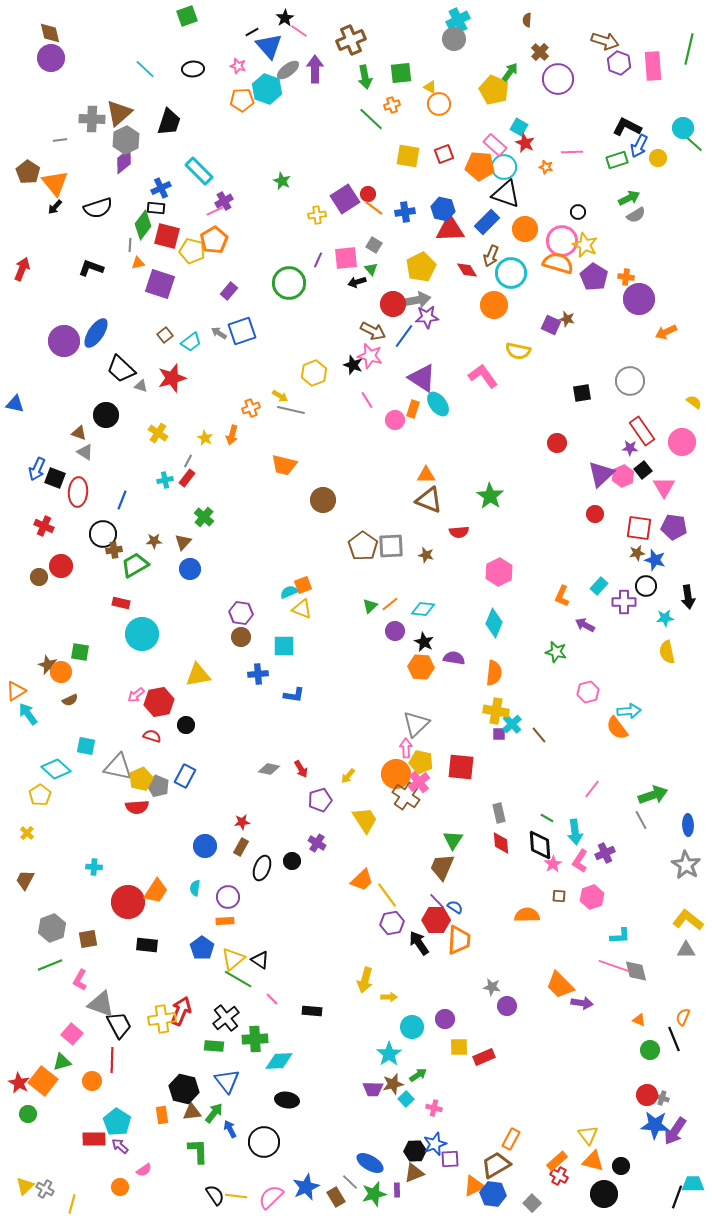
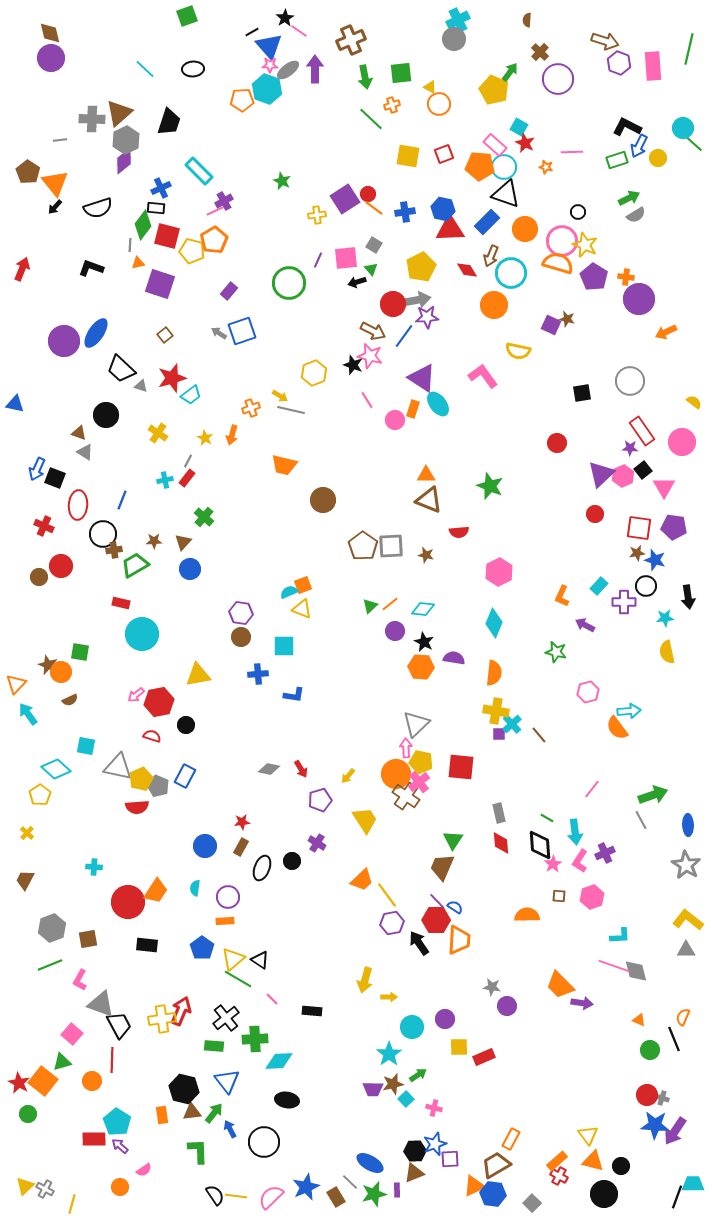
pink star at (238, 66): moved 32 px right, 1 px up; rotated 14 degrees counterclockwise
cyan trapezoid at (191, 342): moved 53 px down
red ellipse at (78, 492): moved 13 px down
green star at (490, 496): moved 10 px up; rotated 12 degrees counterclockwise
orange triangle at (16, 691): moved 7 px up; rotated 15 degrees counterclockwise
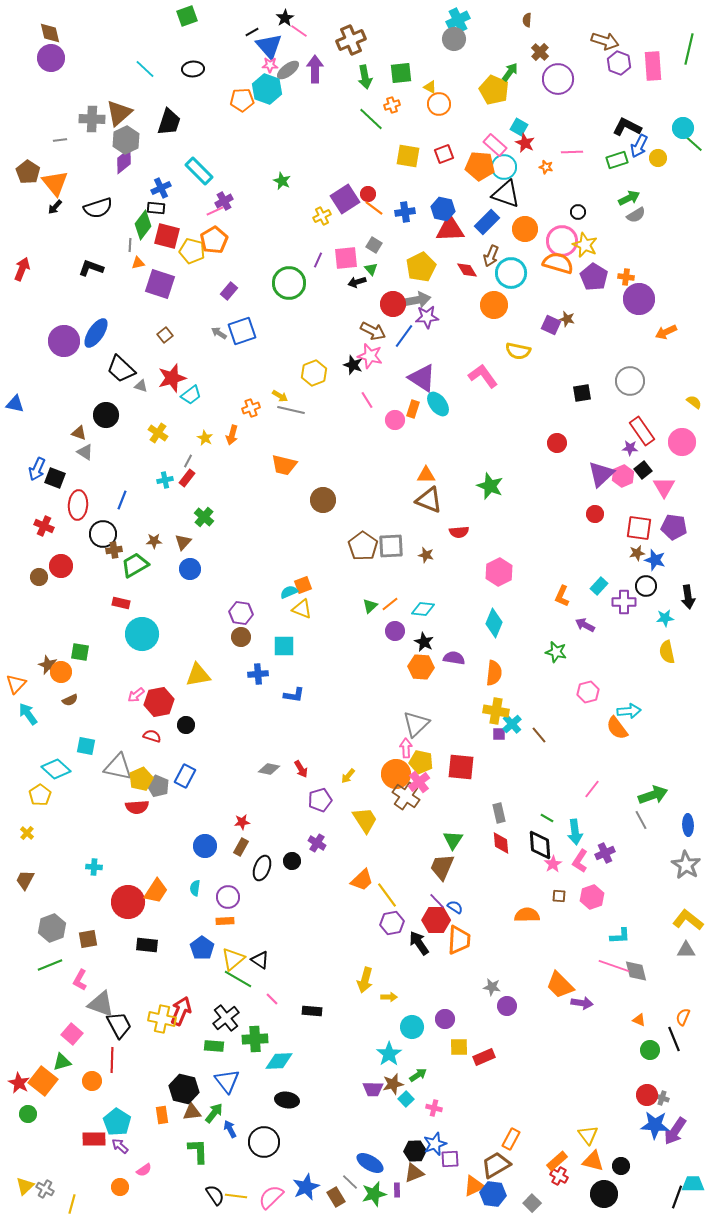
yellow cross at (317, 215): moved 5 px right, 1 px down; rotated 18 degrees counterclockwise
yellow cross at (162, 1019): rotated 20 degrees clockwise
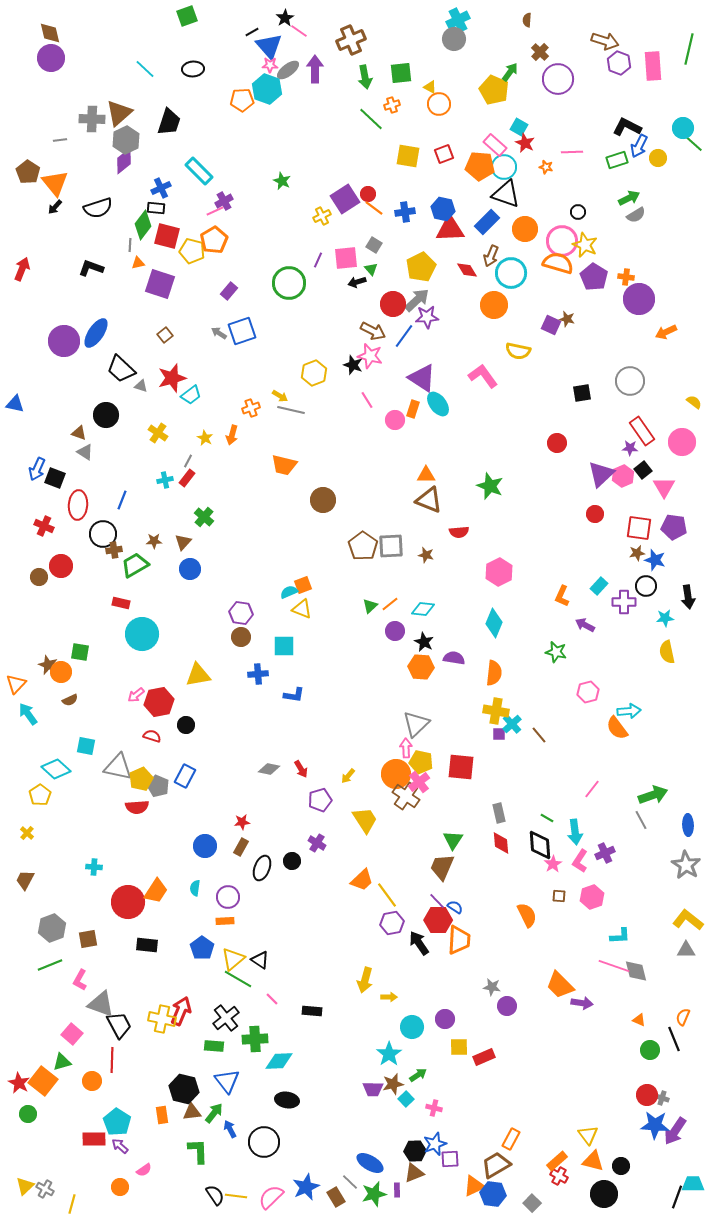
gray arrow at (417, 300): rotated 32 degrees counterclockwise
orange semicircle at (527, 915): rotated 65 degrees clockwise
red hexagon at (436, 920): moved 2 px right
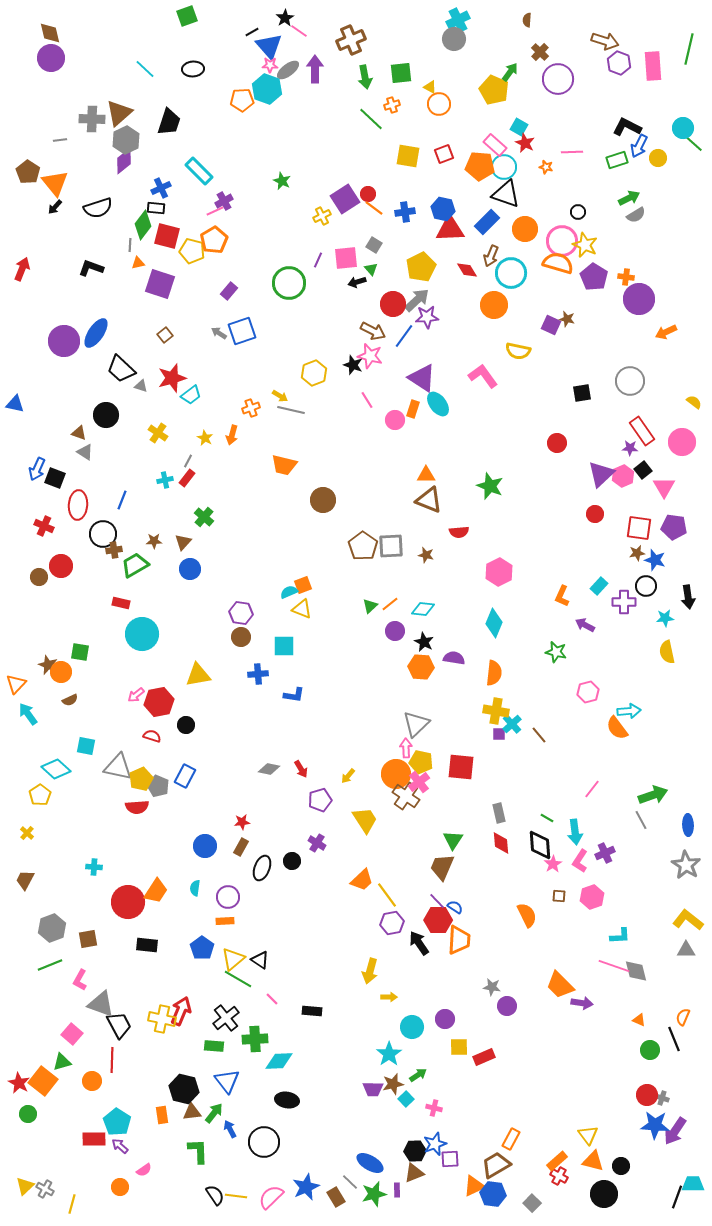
yellow arrow at (365, 980): moved 5 px right, 9 px up
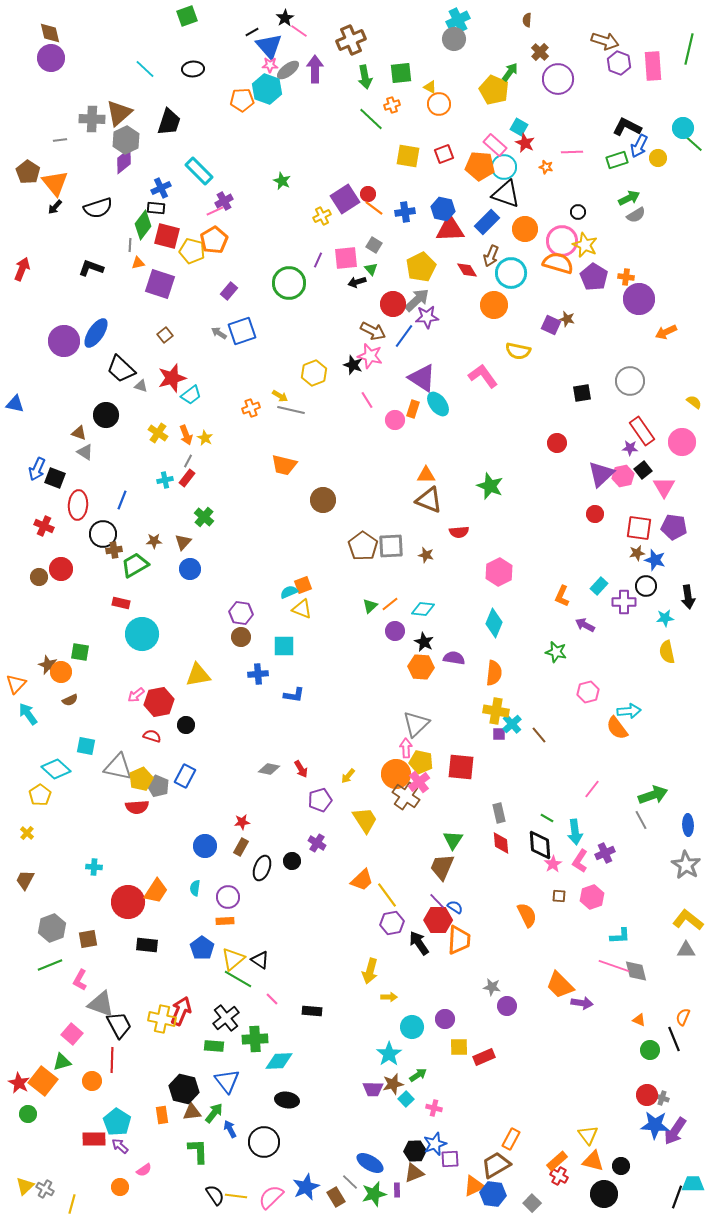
orange arrow at (232, 435): moved 46 px left; rotated 36 degrees counterclockwise
pink hexagon at (623, 476): rotated 10 degrees clockwise
red circle at (61, 566): moved 3 px down
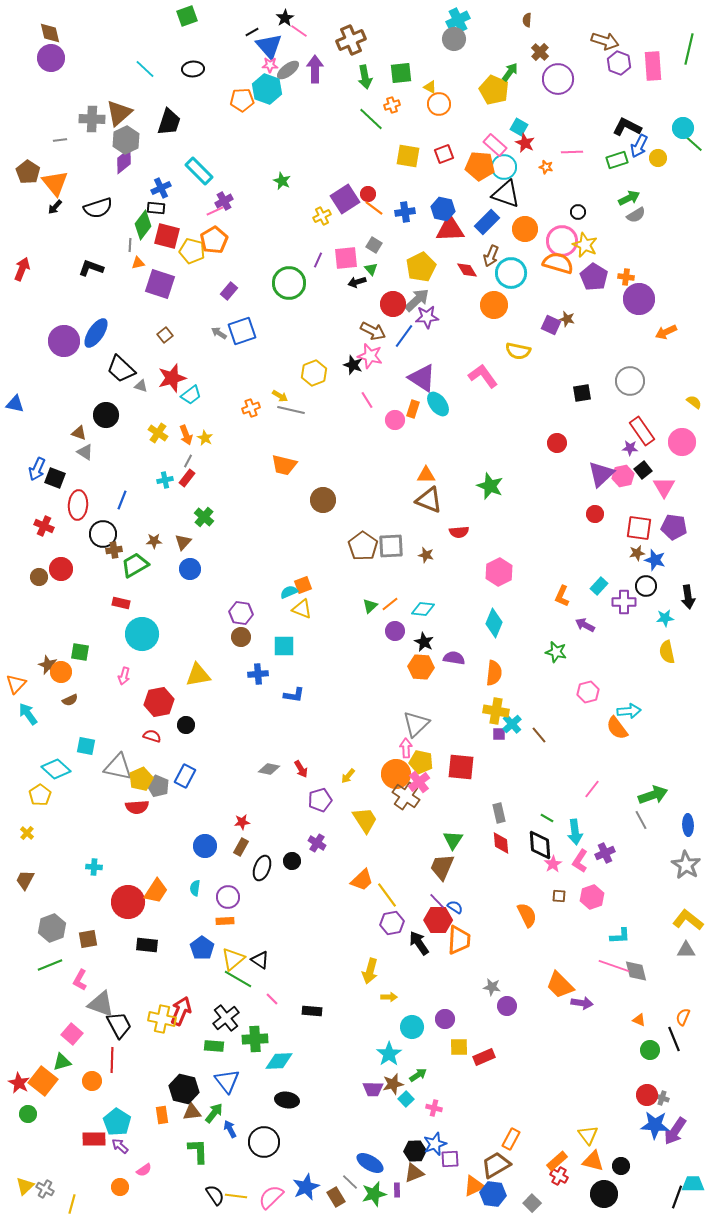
pink arrow at (136, 695): moved 12 px left, 19 px up; rotated 36 degrees counterclockwise
